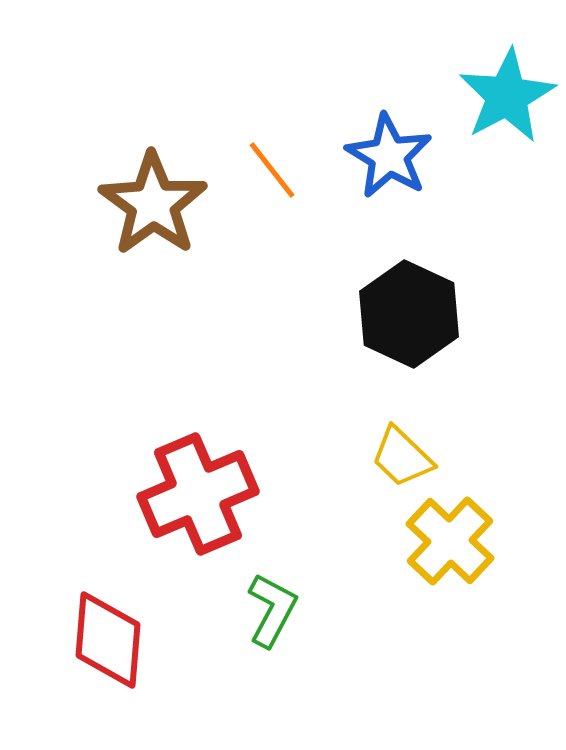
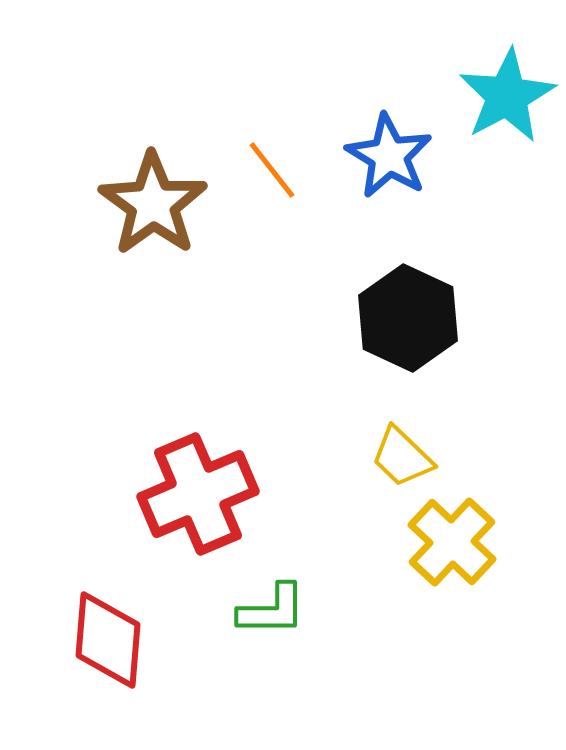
black hexagon: moved 1 px left, 4 px down
yellow cross: moved 2 px right, 1 px down
green L-shape: rotated 62 degrees clockwise
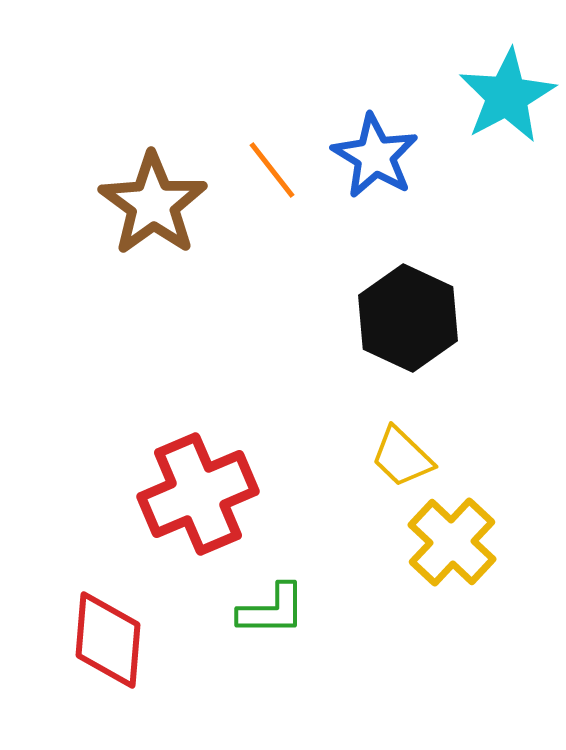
blue star: moved 14 px left
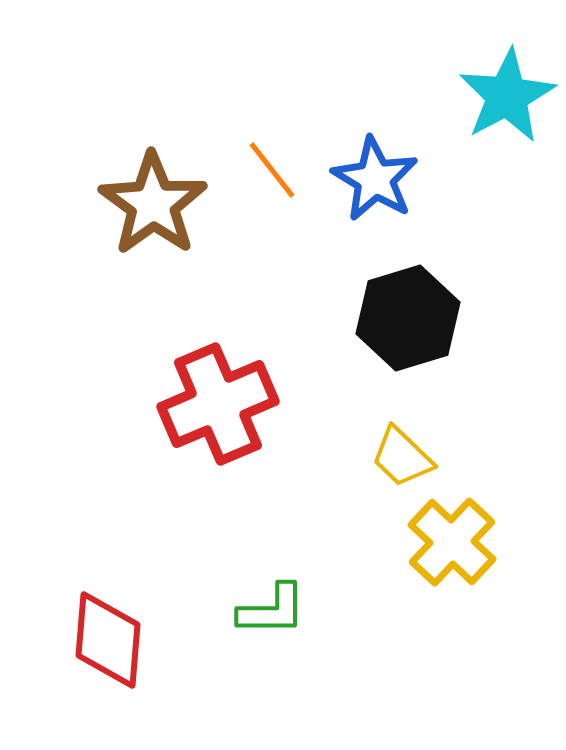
blue star: moved 23 px down
black hexagon: rotated 18 degrees clockwise
red cross: moved 20 px right, 90 px up
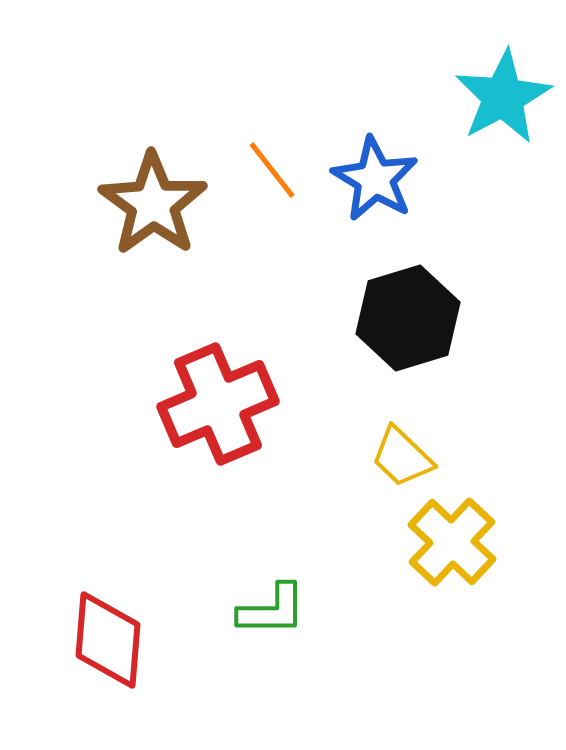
cyan star: moved 4 px left, 1 px down
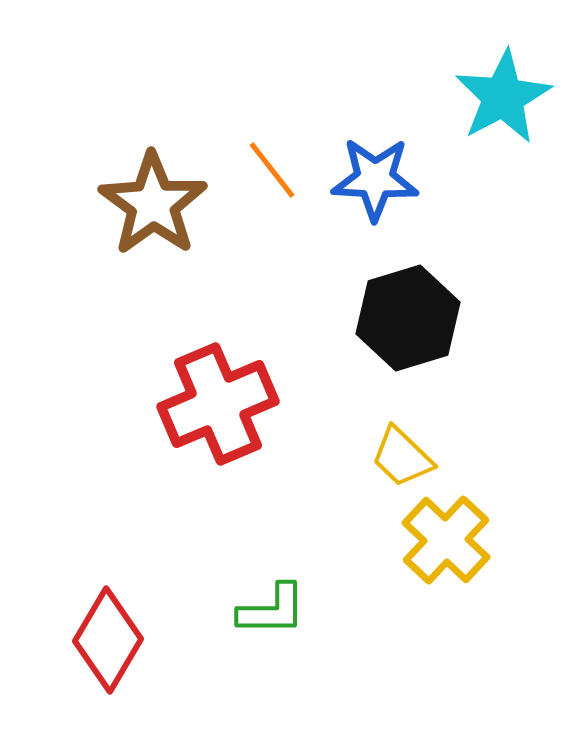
blue star: rotated 28 degrees counterclockwise
yellow cross: moved 6 px left, 2 px up
red diamond: rotated 26 degrees clockwise
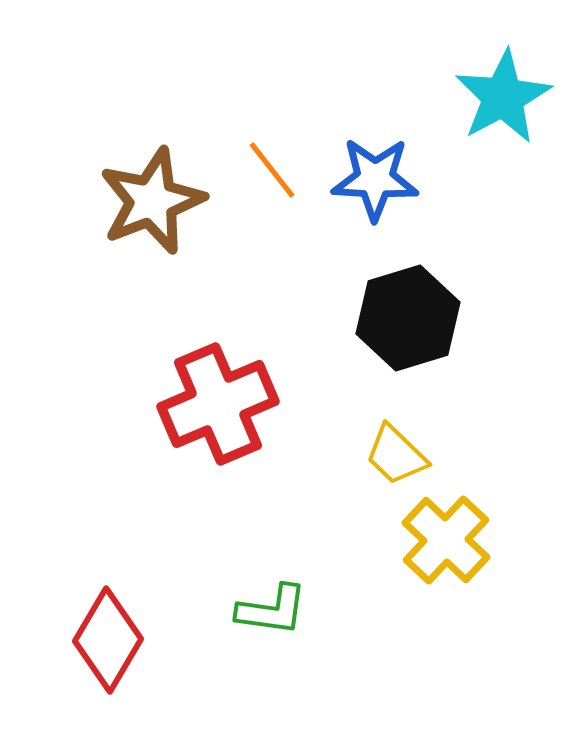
brown star: moved 1 px left, 3 px up; rotated 15 degrees clockwise
yellow trapezoid: moved 6 px left, 2 px up
green L-shape: rotated 8 degrees clockwise
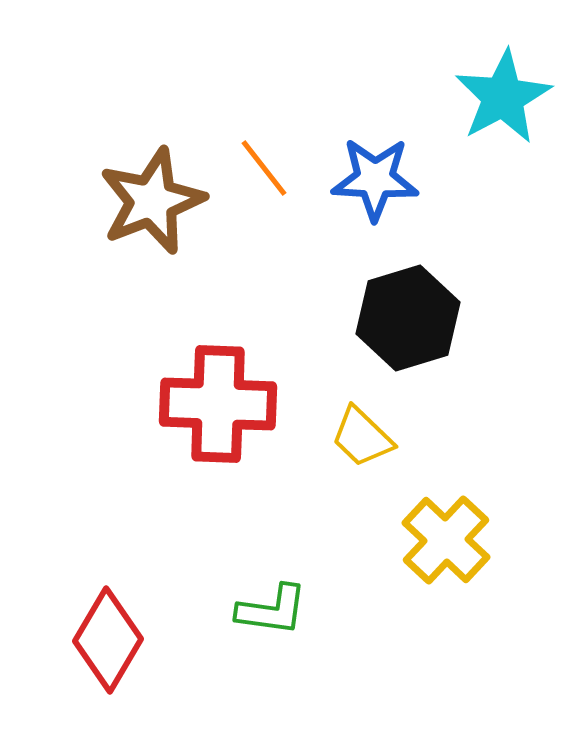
orange line: moved 8 px left, 2 px up
red cross: rotated 25 degrees clockwise
yellow trapezoid: moved 34 px left, 18 px up
